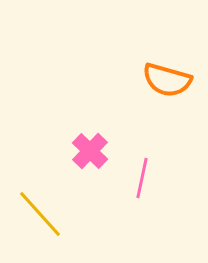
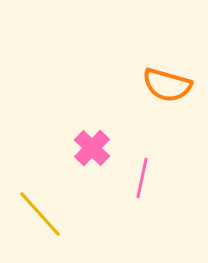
orange semicircle: moved 5 px down
pink cross: moved 2 px right, 3 px up
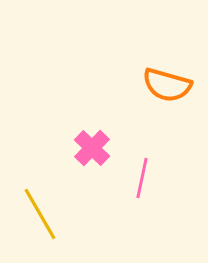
yellow line: rotated 12 degrees clockwise
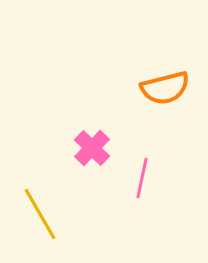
orange semicircle: moved 2 px left, 3 px down; rotated 30 degrees counterclockwise
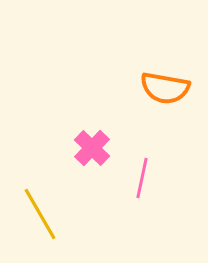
orange semicircle: rotated 24 degrees clockwise
